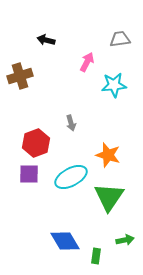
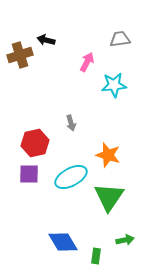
brown cross: moved 21 px up
red hexagon: moved 1 px left; rotated 8 degrees clockwise
blue diamond: moved 2 px left, 1 px down
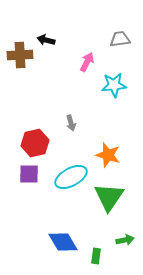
brown cross: rotated 15 degrees clockwise
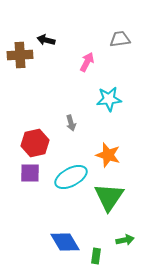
cyan star: moved 5 px left, 14 px down
purple square: moved 1 px right, 1 px up
blue diamond: moved 2 px right
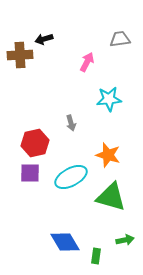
black arrow: moved 2 px left, 1 px up; rotated 30 degrees counterclockwise
green triangle: moved 2 px right; rotated 48 degrees counterclockwise
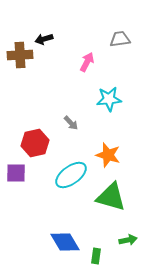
gray arrow: rotated 28 degrees counterclockwise
purple square: moved 14 px left
cyan ellipse: moved 2 px up; rotated 8 degrees counterclockwise
green arrow: moved 3 px right
